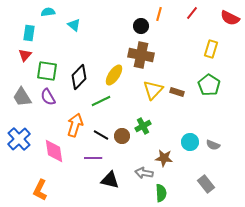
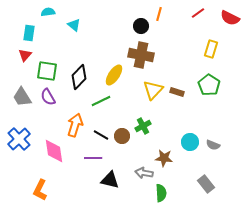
red line: moved 6 px right; rotated 16 degrees clockwise
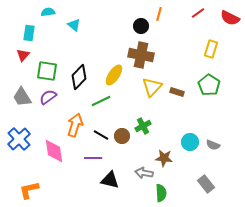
red triangle: moved 2 px left
yellow triangle: moved 1 px left, 3 px up
purple semicircle: rotated 84 degrees clockwise
orange L-shape: moved 11 px left; rotated 50 degrees clockwise
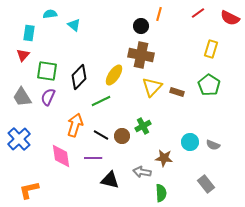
cyan semicircle: moved 2 px right, 2 px down
purple semicircle: rotated 30 degrees counterclockwise
pink diamond: moved 7 px right, 5 px down
gray arrow: moved 2 px left, 1 px up
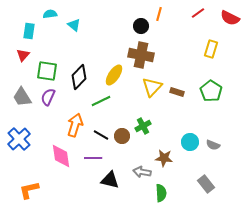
cyan rectangle: moved 2 px up
green pentagon: moved 2 px right, 6 px down
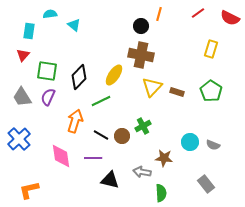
orange arrow: moved 4 px up
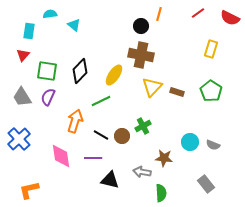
black diamond: moved 1 px right, 6 px up
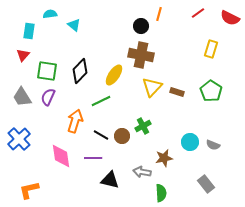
brown star: rotated 18 degrees counterclockwise
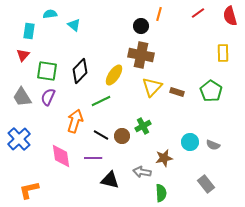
red semicircle: moved 2 px up; rotated 48 degrees clockwise
yellow rectangle: moved 12 px right, 4 px down; rotated 18 degrees counterclockwise
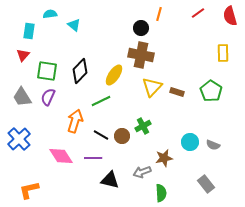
black circle: moved 2 px down
pink diamond: rotated 25 degrees counterclockwise
gray arrow: rotated 30 degrees counterclockwise
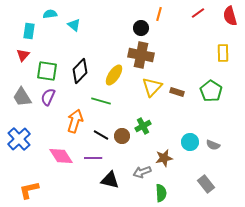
green line: rotated 42 degrees clockwise
